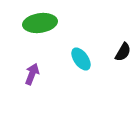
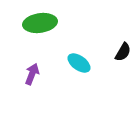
cyan ellipse: moved 2 px left, 4 px down; rotated 20 degrees counterclockwise
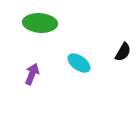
green ellipse: rotated 12 degrees clockwise
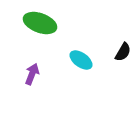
green ellipse: rotated 16 degrees clockwise
cyan ellipse: moved 2 px right, 3 px up
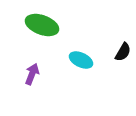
green ellipse: moved 2 px right, 2 px down
cyan ellipse: rotated 10 degrees counterclockwise
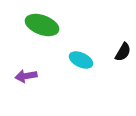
purple arrow: moved 6 px left, 2 px down; rotated 120 degrees counterclockwise
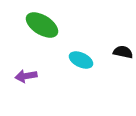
green ellipse: rotated 12 degrees clockwise
black semicircle: rotated 108 degrees counterclockwise
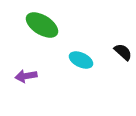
black semicircle: rotated 30 degrees clockwise
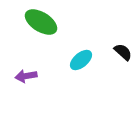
green ellipse: moved 1 px left, 3 px up
cyan ellipse: rotated 65 degrees counterclockwise
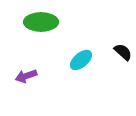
green ellipse: rotated 32 degrees counterclockwise
purple arrow: rotated 10 degrees counterclockwise
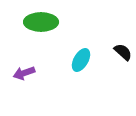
cyan ellipse: rotated 20 degrees counterclockwise
purple arrow: moved 2 px left, 3 px up
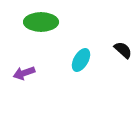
black semicircle: moved 2 px up
